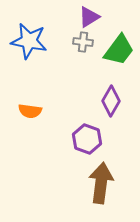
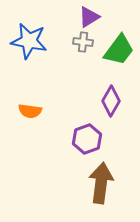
purple hexagon: rotated 20 degrees clockwise
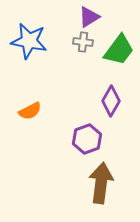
orange semicircle: rotated 35 degrees counterclockwise
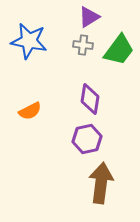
gray cross: moved 3 px down
purple diamond: moved 21 px left, 2 px up; rotated 20 degrees counterclockwise
purple hexagon: rotated 8 degrees clockwise
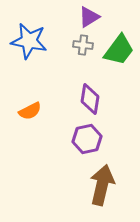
brown arrow: moved 1 px right, 2 px down; rotated 6 degrees clockwise
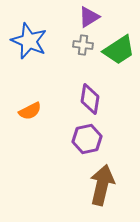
blue star: rotated 12 degrees clockwise
green trapezoid: rotated 20 degrees clockwise
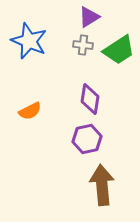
brown arrow: rotated 18 degrees counterclockwise
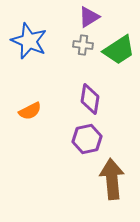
brown arrow: moved 10 px right, 6 px up
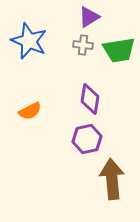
green trapezoid: rotated 24 degrees clockwise
